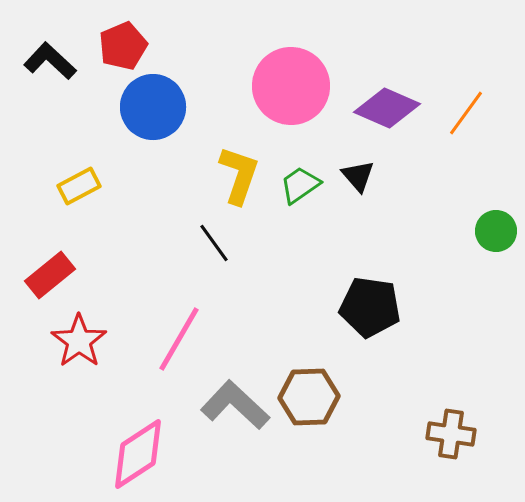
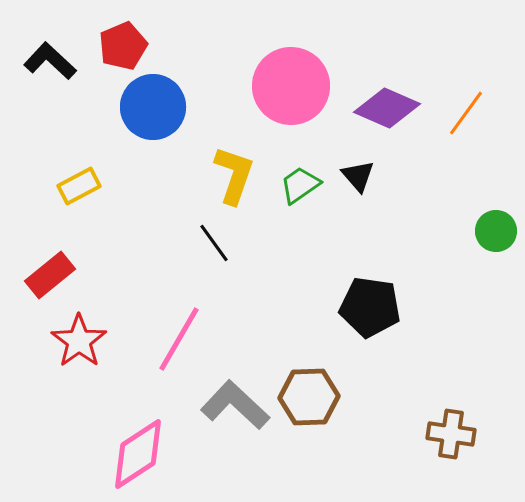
yellow L-shape: moved 5 px left
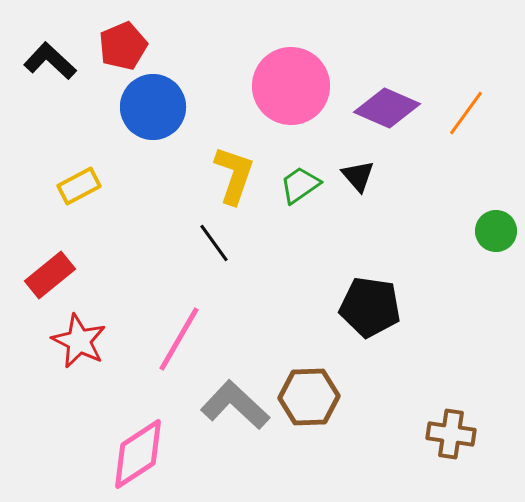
red star: rotated 10 degrees counterclockwise
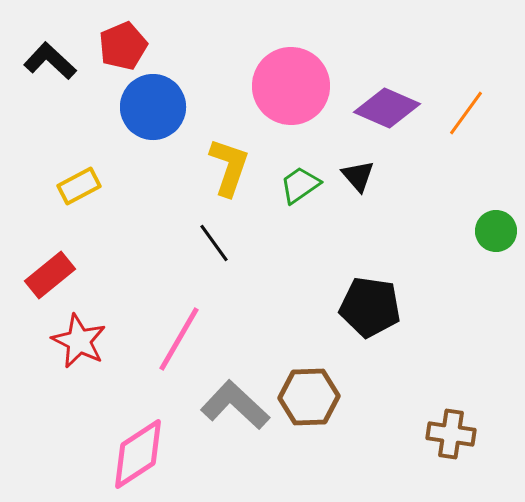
yellow L-shape: moved 5 px left, 8 px up
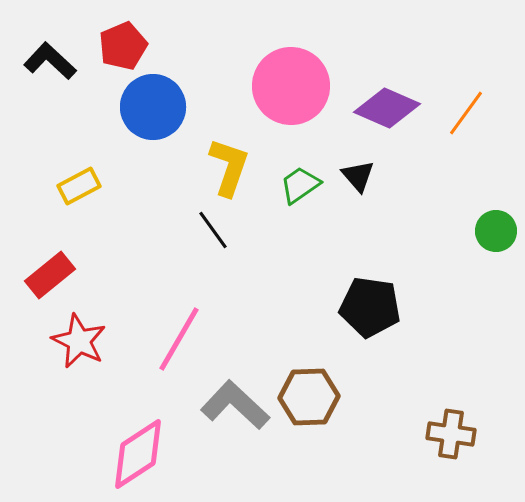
black line: moved 1 px left, 13 px up
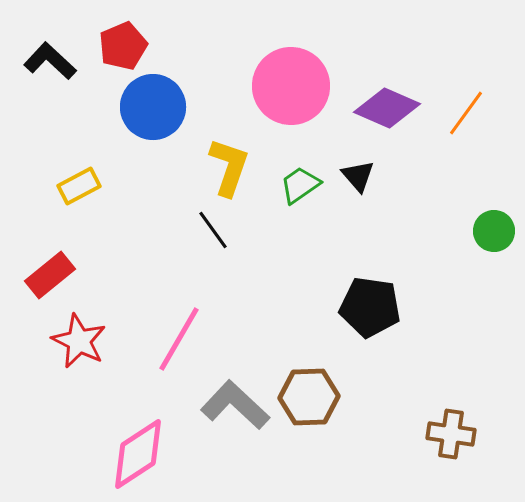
green circle: moved 2 px left
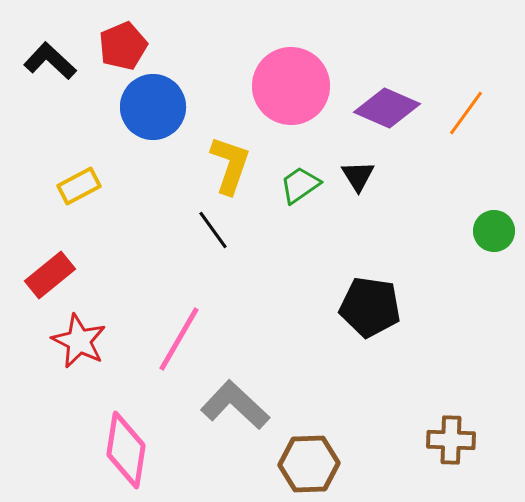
yellow L-shape: moved 1 px right, 2 px up
black triangle: rotated 9 degrees clockwise
brown hexagon: moved 67 px down
brown cross: moved 6 px down; rotated 6 degrees counterclockwise
pink diamond: moved 12 px left, 4 px up; rotated 48 degrees counterclockwise
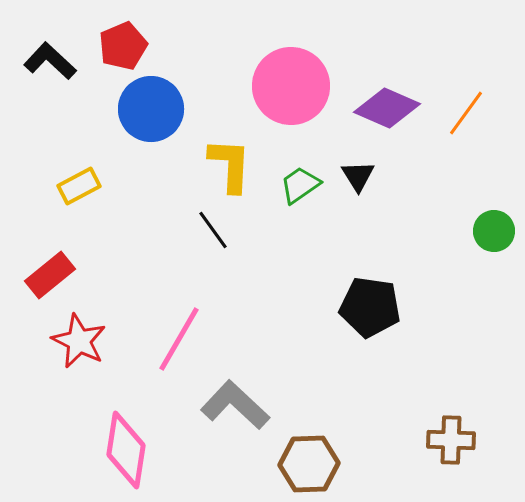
blue circle: moved 2 px left, 2 px down
yellow L-shape: rotated 16 degrees counterclockwise
